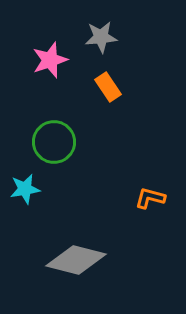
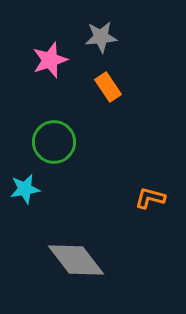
gray diamond: rotated 38 degrees clockwise
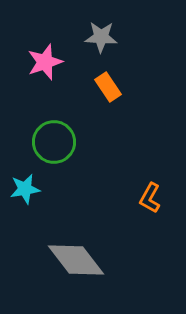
gray star: rotated 8 degrees clockwise
pink star: moved 5 px left, 2 px down
orange L-shape: rotated 76 degrees counterclockwise
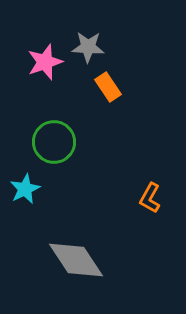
gray star: moved 13 px left, 10 px down
cyan star: rotated 16 degrees counterclockwise
gray diamond: rotated 4 degrees clockwise
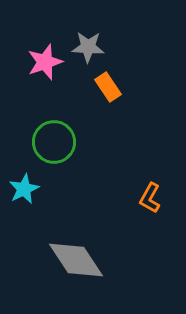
cyan star: moved 1 px left
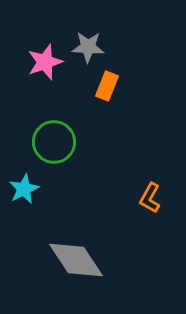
orange rectangle: moved 1 px left, 1 px up; rotated 56 degrees clockwise
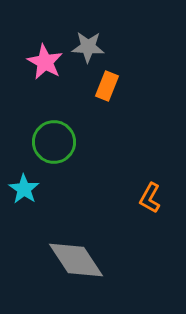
pink star: rotated 24 degrees counterclockwise
cyan star: rotated 12 degrees counterclockwise
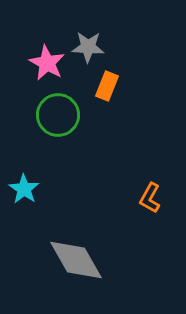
pink star: moved 2 px right, 1 px down
green circle: moved 4 px right, 27 px up
gray diamond: rotated 4 degrees clockwise
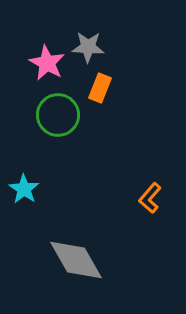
orange rectangle: moved 7 px left, 2 px down
orange L-shape: rotated 12 degrees clockwise
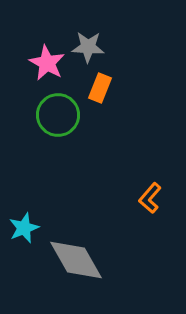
cyan star: moved 39 px down; rotated 16 degrees clockwise
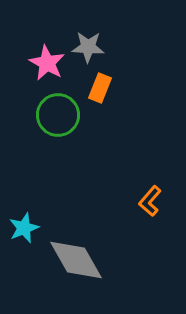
orange L-shape: moved 3 px down
